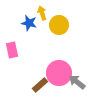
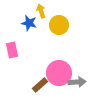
yellow arrow: moved 1 px left, 2 px up
gray arrow: rotated 138 degrees clockwise
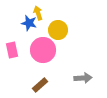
yellow arrow: moved 3 px left, 2 px down
yellow circle: moved 1 px left, 5 px down
pink circle: moved 16 px left, 23 px up
gray arrow: moved 6 px right, 4 px up
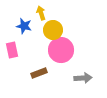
yellow arrow: moved 3 px right
blue star: moved 5 px left, 3 px down
yellow circle: moved 5 px left
pink circle: moved 18 px right
brown rectangle: moved 1 px left, 12 px up; rotated 21 degrees clockwise
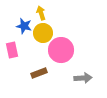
yellow circle: moved 10 px left, 3 px down
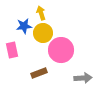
blue star: rotated 21 degrees counterclockwise
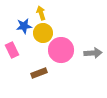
pink rectangle: rotated 14 degrees counterclockwise
gray arrow: moved 10 px right, 25 px up
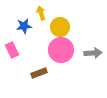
yellow circle: moved 17 px right, 6 px up
